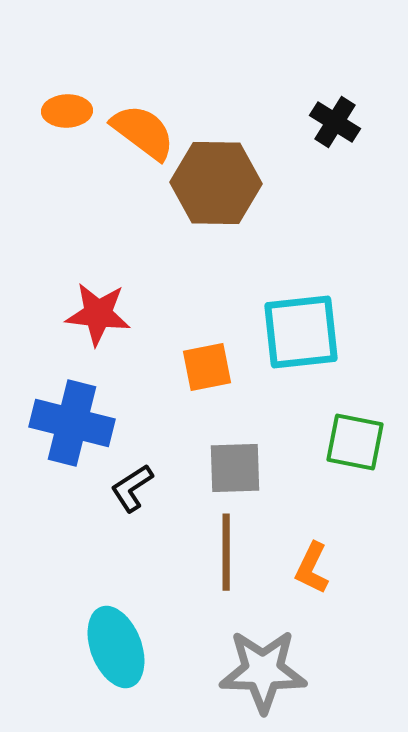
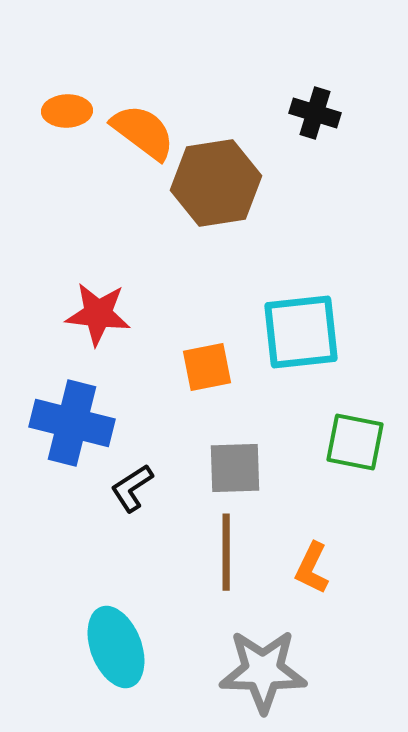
black cross: moved 20 px left, 9 px up; rotated 15 degrees counterclockwise
brown hexagon: rotated 10 degrees counterclockwise
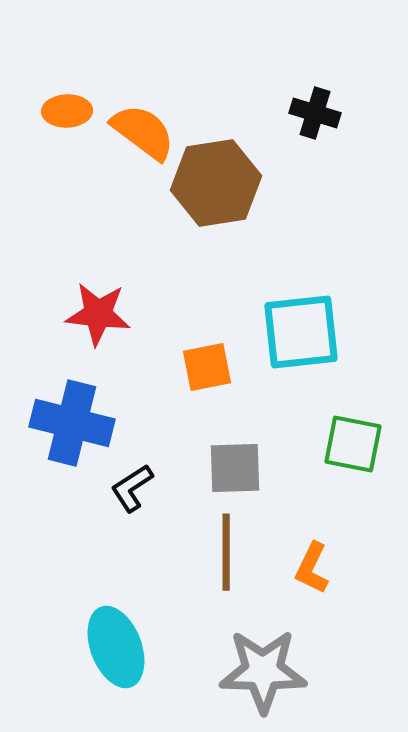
green square: moved 2 px left, 2 px down
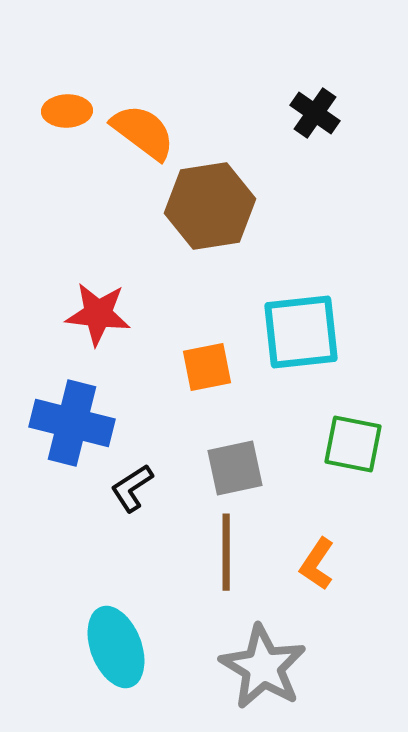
black cross: rotated 18 degrees clockwise
brown hexagon: moved 6 px left, 23 px down
gray square: rotated 10 degrees counterclockwise
orange L-shape: moved 5 px right, 4 px up; rotated 8 degrees clockwise
gray star: moved 4 px up; rotated 30 degrees clockwise
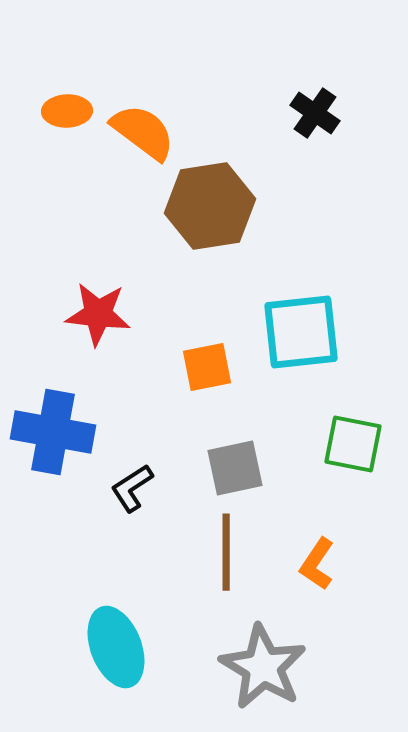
blue cross: moved 19 px left, 9 px down; rotated 4 degrees counterclockwise
